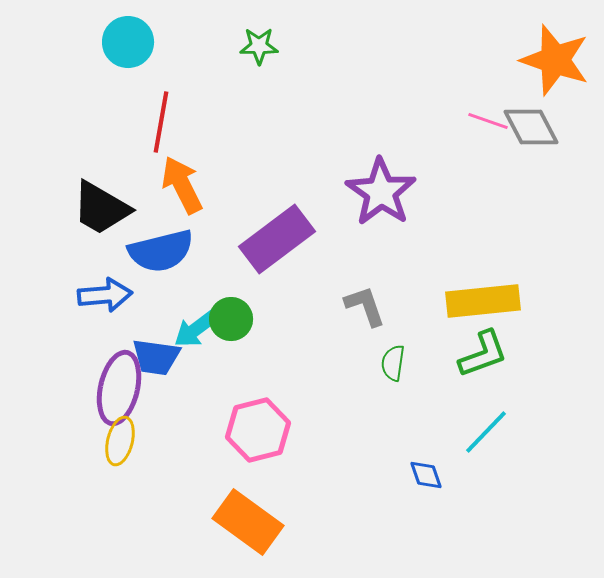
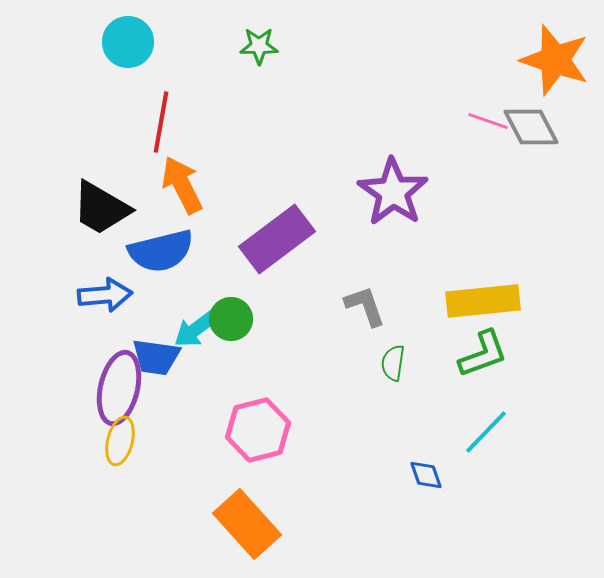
purple star: moved 12 px right
orange rectangle: moved 1 px left, 2 px down; rotated 12 degrees clockwise
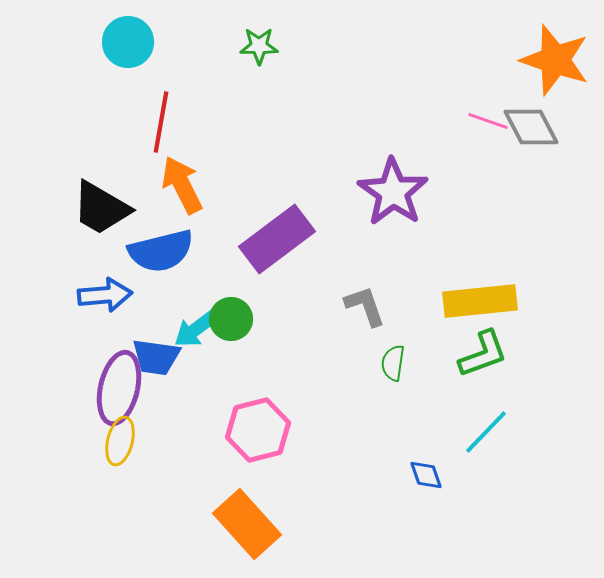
yellow rectangle: moved 3 px left
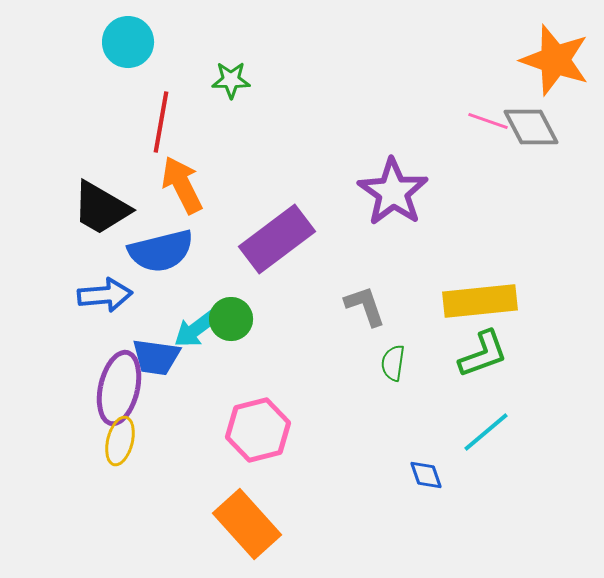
green star: moved 28 px left, 34 px down
cyan line: rotated 6 degrees clockwise
